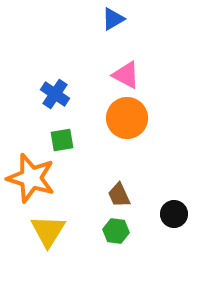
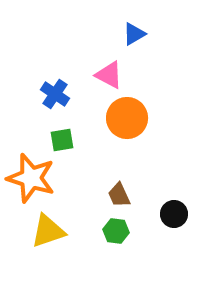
blue triangle: moved 21 px right, 15 px down
pink triangle: moved 17 px left
yellow triangle: rotated 39 degrees clockwise
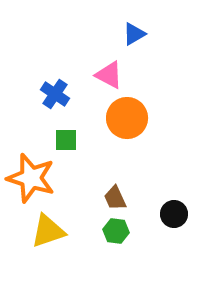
green square: moved 4 px right; rotated 10 degrees clockwise
brown trapezoid: moved 4 px left, 3 px down
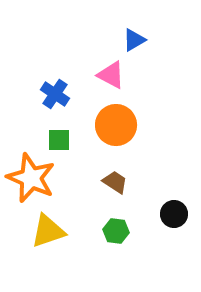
blue triangle: moved 6 px down
pink triangle: moved 2 px right
orange circle: moved 11 px left, 7 px down
green square: moved 7 px left
orange star: rotated 6 degrees clockwise
brown trapezoid: moved 16 px up; rotated 148 degrees clockwise
